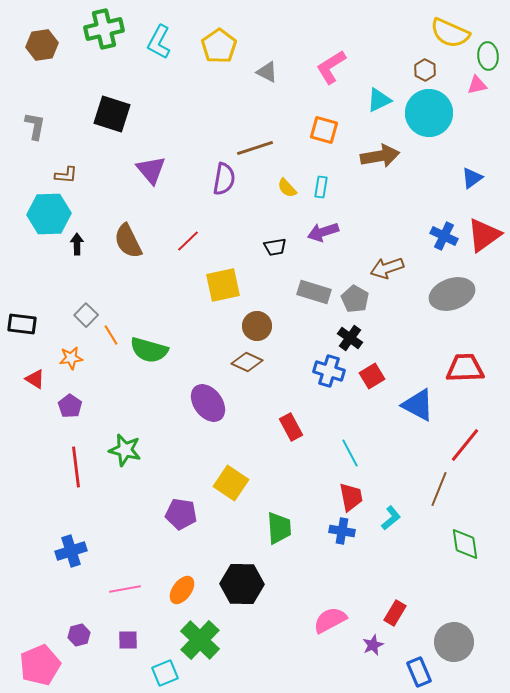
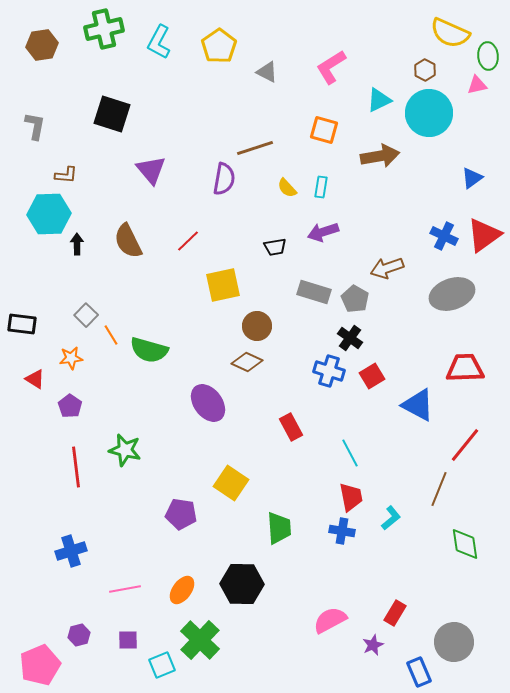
cyan square at (165, 673): moved 3 px left, 8 px up
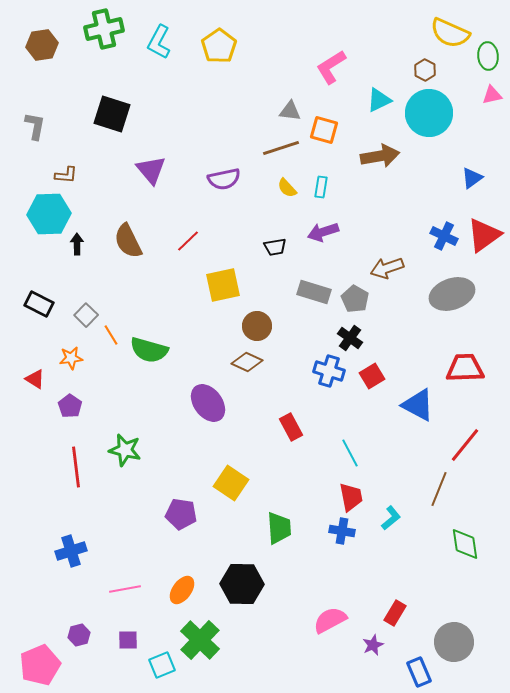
gray triangle at (267, 72): moved 23 px right, 39 px down; rotated 20 degrees counterclockwise
pink triangle at (477, 85): moved 15 px right, 10 px down
brown line at (255, 148): moved 26 px right
purple semicircle at (224, 179): rotated 68 degrees clockwise
black rectangle at (22, 324): moved 17 px right, 20 px up; rotated 20 degrees clockwise
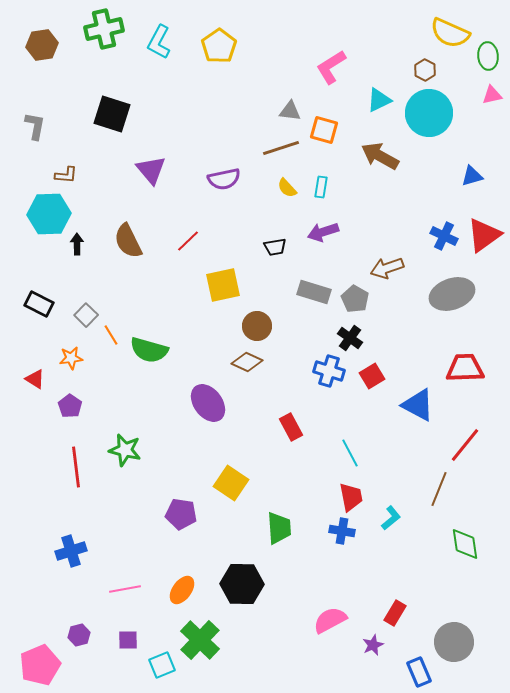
brown arrow at (380, 156): rotated 141 degrees counterclockwise
blue triangle at (472, 178): moved 2 px up; rotated 20 degrees clockwise
